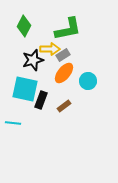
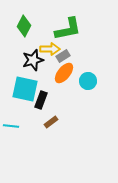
gray rectangle: moved 1 px down
brown rectangle: moved 13 px left, 16 px down
cyan line: moved 2 px left, 3 px down
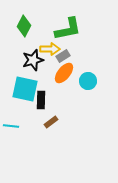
black rectangle: rotated 18 degrees counterclockwise
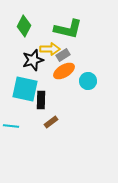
green L-shape: rotated 24 degrees clockwise
gray rectangle: moved 1 px up
orange ellipse: moved 2 px up; rotated 20 degrees clockwise
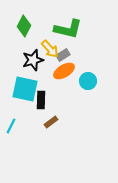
yellow arrow: rotated 48 degrees clockwise
cyan line: rotated 70 degrees counterclockwise
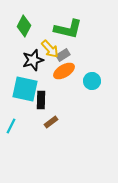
cyan circle: moved 4 px right
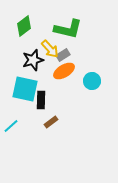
green diamond: rotated 25 degrees clockwise
cyan line: rotated 21 degrees clockwise
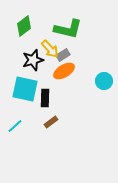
cyan circle: moved 12 px right
black rectangle: moved 4 px right, 2 px up
cyan line: moved 4 px right
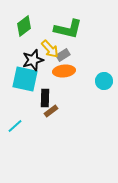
orange ellipse: rotated 25 degrees clockwise
cyan square: moved 10 px up
brown rectangle: moved 11 px up
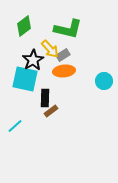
black star: rotated 15 degrees counterclockwise
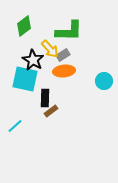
green L-shape: moved 1 px right, 2 px down; rotated 12 degrees counterclockwise
black star: rotated 10 degrees counterclockwise
